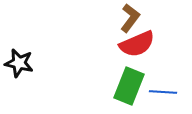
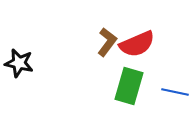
brown L-shape: moved 23 px left, 24 px down
green rectangle: rotated 6 degrees counterclockwise
blue line: moved 12 px right; rotated 8 degrees clockwise
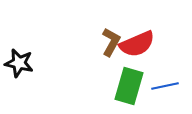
brown L-shape: moved 4 px right; rotated 8 degrees counterclockwise
blue line: moved 10 px left, 6 px up; rotated 24 degrees counterclockwise
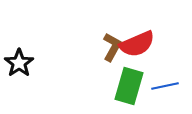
brown L-shape: moved 1 px right, 5 px down
black star: rotated 24 degrees clockwise
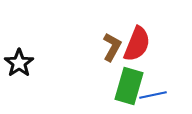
red semicircle: rotated 45 degrees counterclockwise
blue line: moved 12 px left, 9 px down
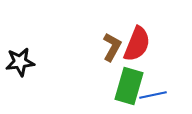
black star: moved 1 px right, 1 px up; rotated 28 degrees clockwise
